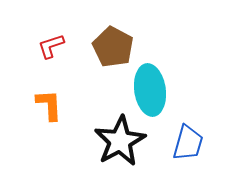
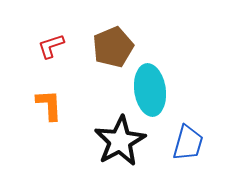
brown pentagon: rotated 21 degrees clockwise
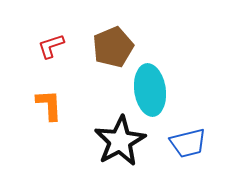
blue trapezoid: rotated 60 degrees clockwise
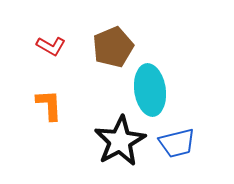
red L-shape: rotated 132 degrees counterclockwise
blue trapezoid: moved 11 px left
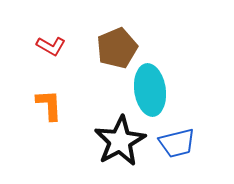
brown pentagon: moved 4 px right, 1 px down
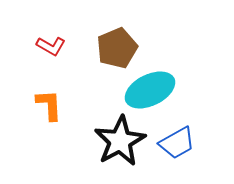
cyan ellipse: rotated 72 degrees clockwise
blue trapezoid: rotated 15 degrees counterclockwise
